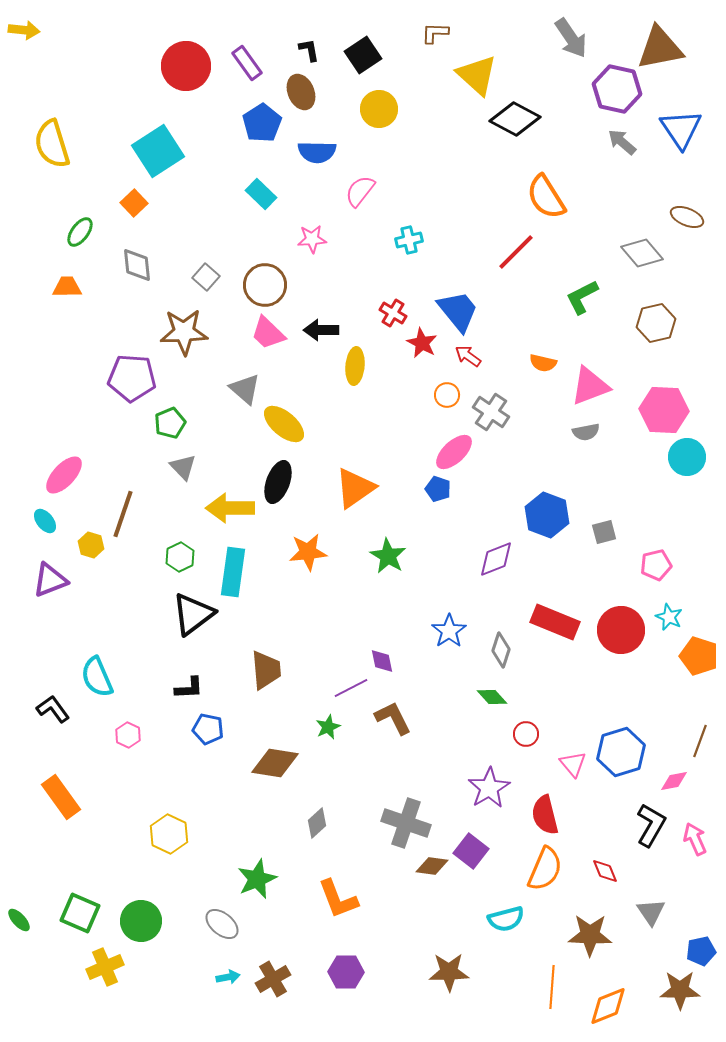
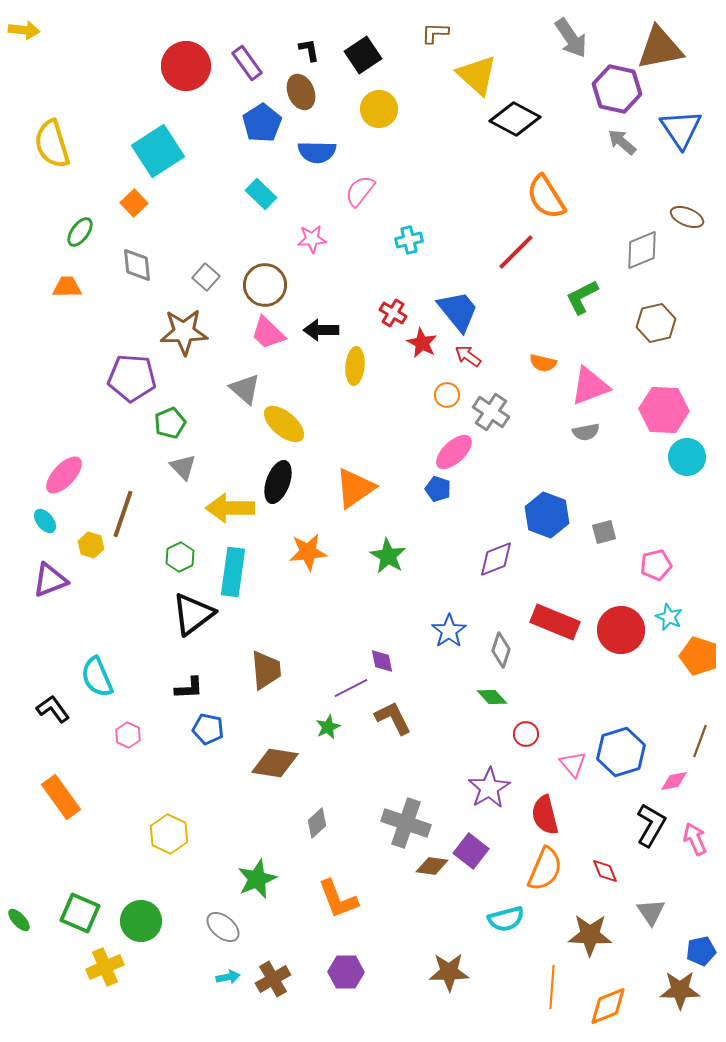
gray diamond at (642, 253): moved 3 px up; rotated 72 degrees counterclockwise
gray ellipse at (222, 924): moved 1 px right, 3 px down
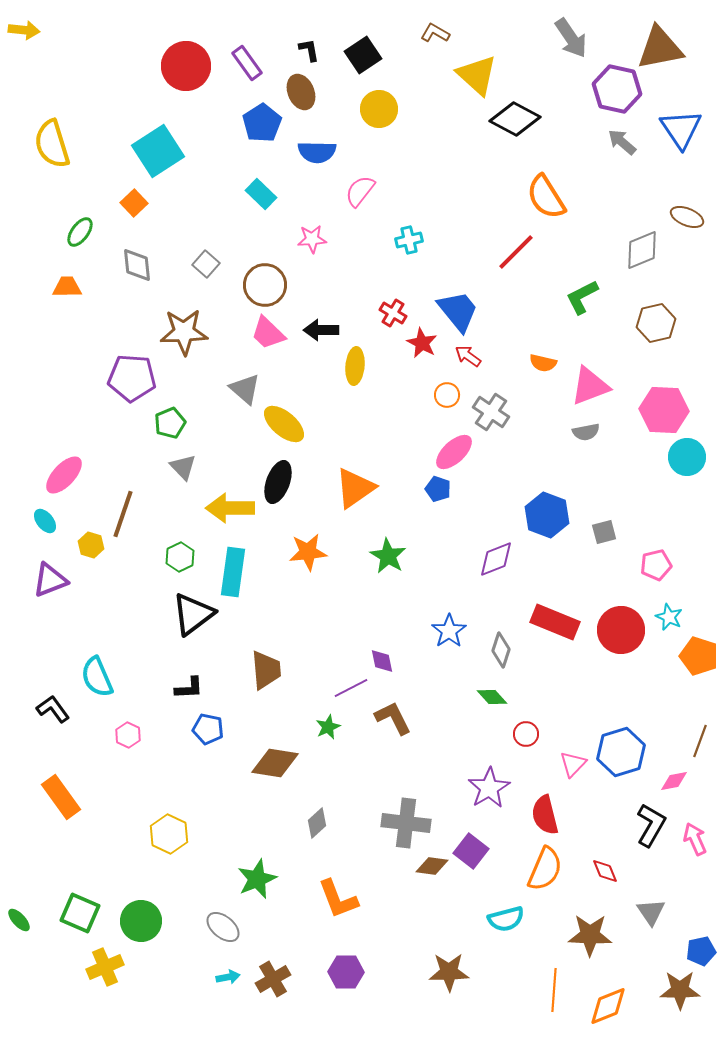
brown L-shape at (435, 33): rotated 28 degrees clockwise
gray square at (206, 277): moved 13 px up
pink triangle at (573, 764): rotated 24 degrees clockwise
gray cross at (406, 823): rotated 12 degrees counterclockwise
orange line at (552, 987): moved 2 px right, 3 px down
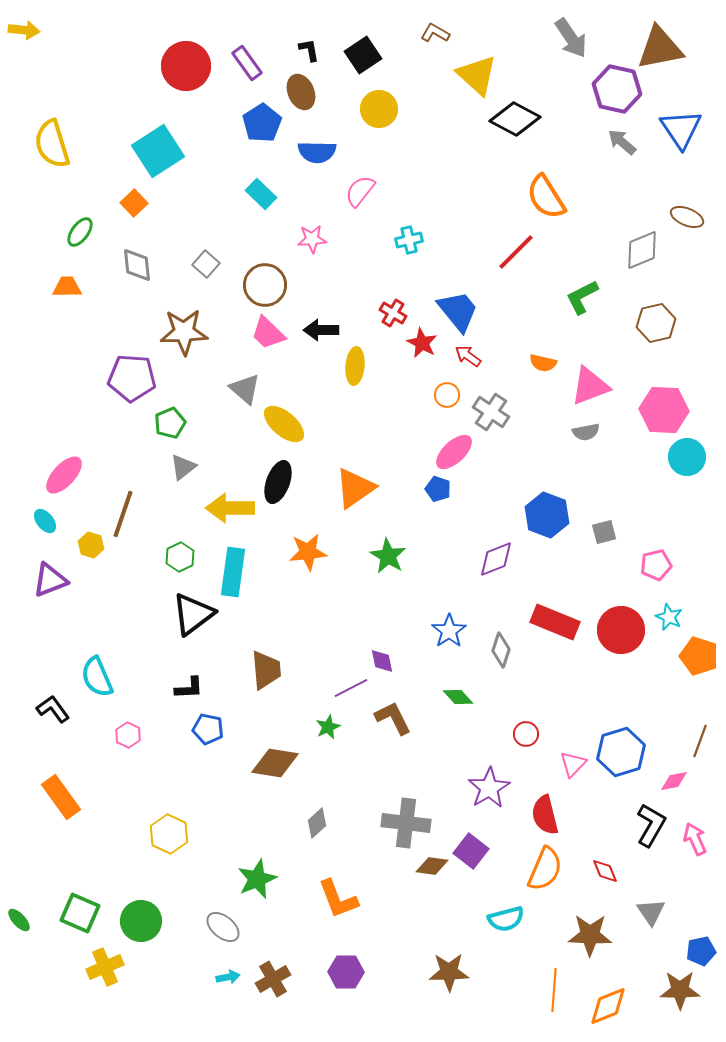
gray triangle at (183, 467): rotated 36 degrees clockwise
green diamond at (492, 697): moved 34 px left
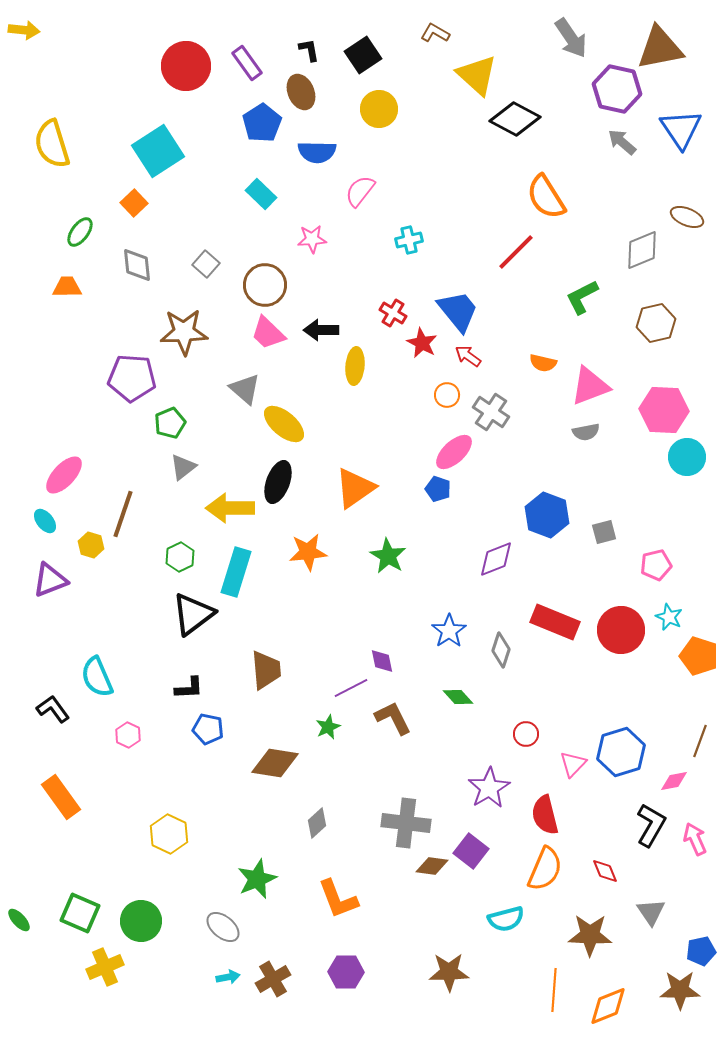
cyan rectangle at (233, 572): moved 3 px right; rotated 9 degrees clockwise
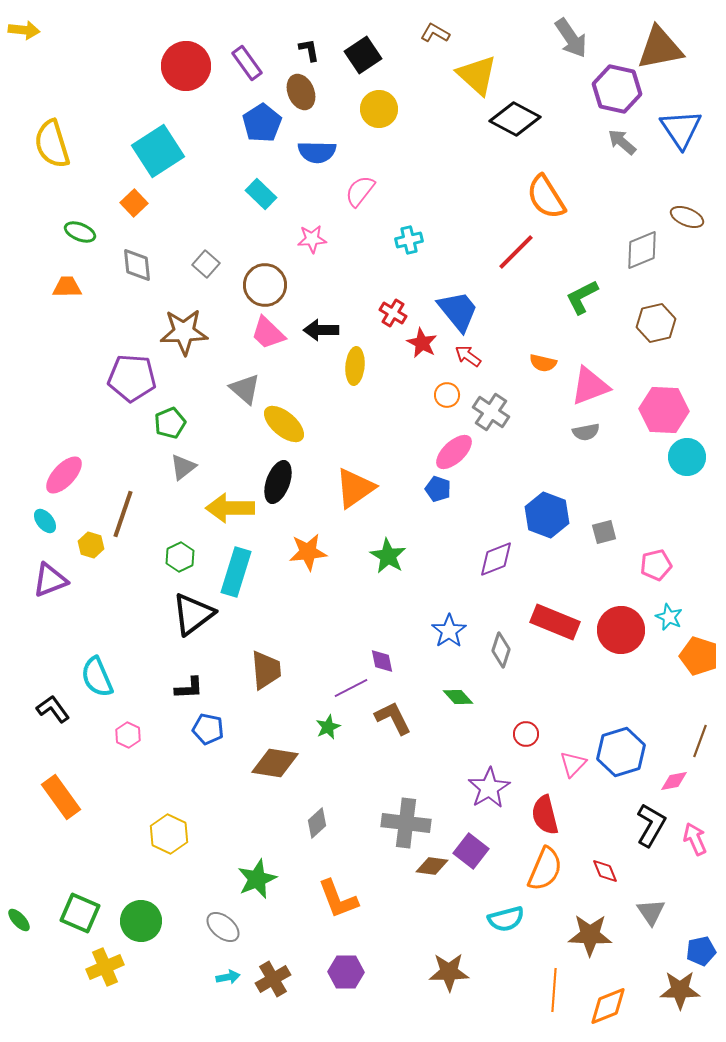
green ellipse at (80, 232): rotated 76 degrees clockwise
